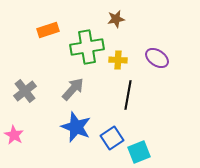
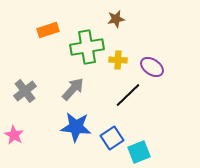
purple ellipse: moved 5 px left, 9 px down
black line: rotated 36 degrees clockwise
blue star: rotated 16 degrees counterclockwise
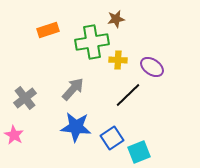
green cross: moved 5 px right, 5 px up
gray cross: moved 7 px down
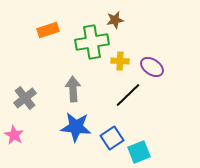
brown star: moved 1 px left, 1 px down
yellow cross: moved 2 px right, 1 px down
gray arrow: rotated 45 degrees counterclockwise
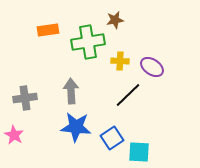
orange rectangle: rotated 10 degrees clockwise
green cross: moved 4 px left
gray arrow: moved 2 px left, 2 px down
gray cross: rotated 30 degrees clockwise
cyan square: rotated 25 degrees clockwise
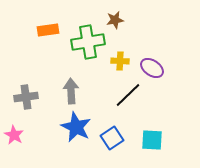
purple ellipse: moved 1 px down
gray cross: moved 1 px right, 1 px up
blue star: rotated 20 degrees clockwise
cyan square: moved 13 px right, 12 px up
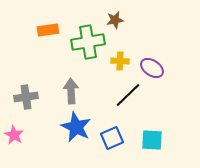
blue square: rotated 10 degrees clockwise
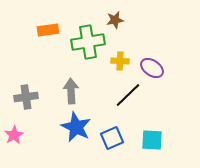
pink star: rotated 12 degrees clockwise
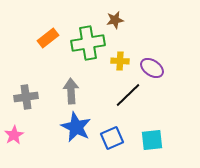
orange rectangle: moved 8 px down; rotated 30 degrees counterclockwise
green cross: moved 1 px down
cyan square: rotated 10 degrees counterclockwise
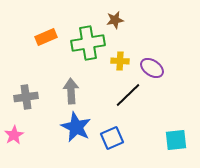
orange rectangle: moved 2 px left, 1 px up; rotated 15 degrees clockwise
cyan square: moved 24 px right
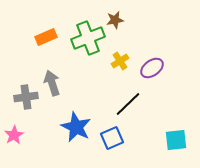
green cross: moved 5 px up; rotated 12 degrees counterclockwise
yellow cross: rotated 36 degrees counterclockwise
purple ellipse: rotated 70 degrees counterclockwise
gray arrow: moved 19 px left, 8 px up; rotated 15 degrees counterclockwise
black line: moved 9 px down
